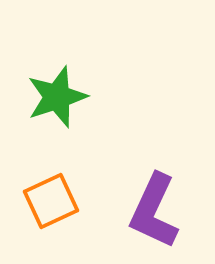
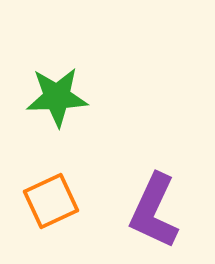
green star: rotated 16 degrees clockwise
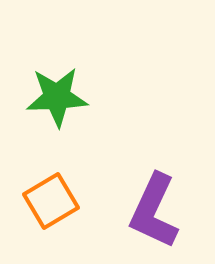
orange square: rotated 6 degrees counterclockwise
